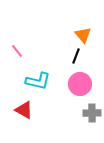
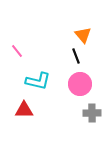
black line: rotated 42 degrees counterclockwise
red triangle: rotated 30 degrees counterclockwise
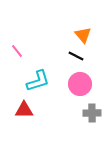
black line: rotated 42 degrees counterclockwise
cyan L-shape: rotated 30 degrees counterclockwise
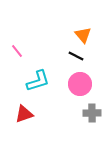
red triangle: moved 4 px down; rotated 18 degrees counterclockwise
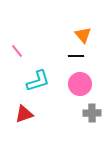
black line: rotated 28 degrees counterclockwise
